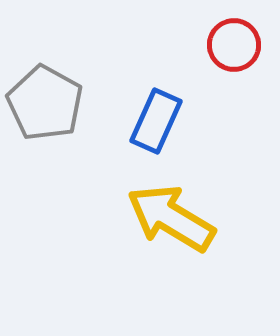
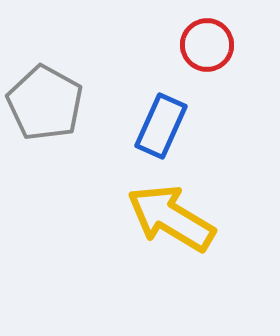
red circle: moved 27 px left
blue rectangle: moved 5 px right, 5 px down
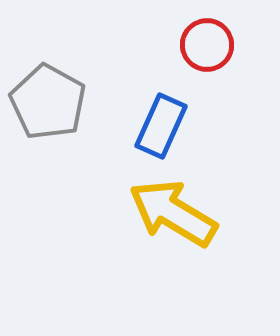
gray pentagon: moved 3 px right, 1 px up
yellow arrow: moved 2 px right, 5 px up
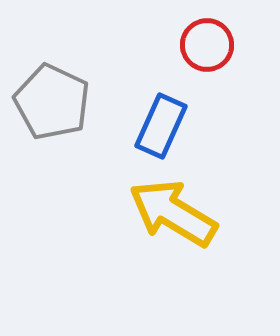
gray pentagon: moved 4 px right; rotated 4 degrees counterclockwise
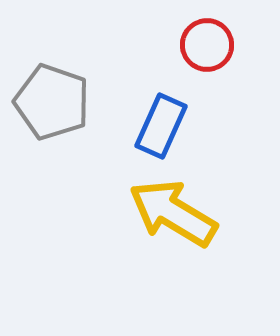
gray pentagon: rotated 6 degrees counterclockwise
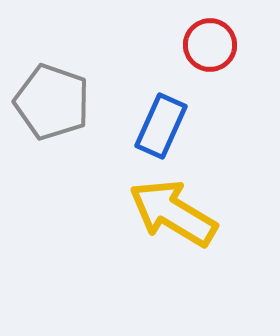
red circle: moved 3 px right
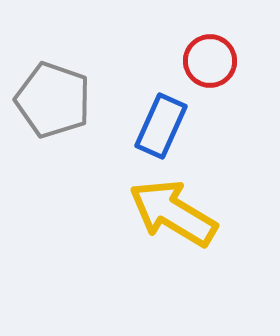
red circle: moved 16 px down
gray pentagon: moved 1 px right, 2 px up
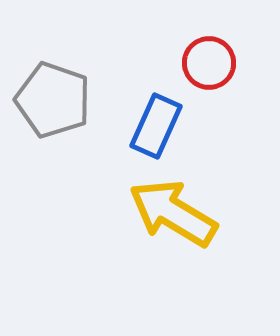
red circle: moved 1 px left, 2 px down
blue rectangle: moved 5 px left
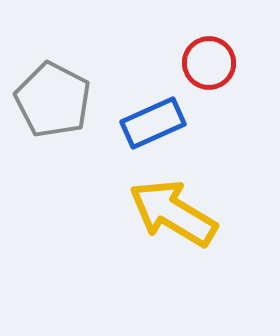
gray pentagon: rotated 8 degrees clockwise
blue rectangle: moved 3 px left, 3 px up; rotated 42 degrees clockwise
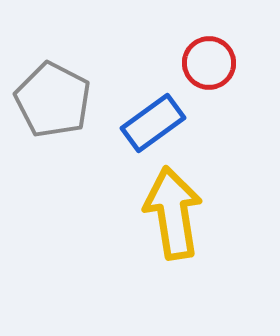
blue rectangle: rotated 12 degrees counterclockwise
yellow arrow: rotated 50 degrees clockwise
